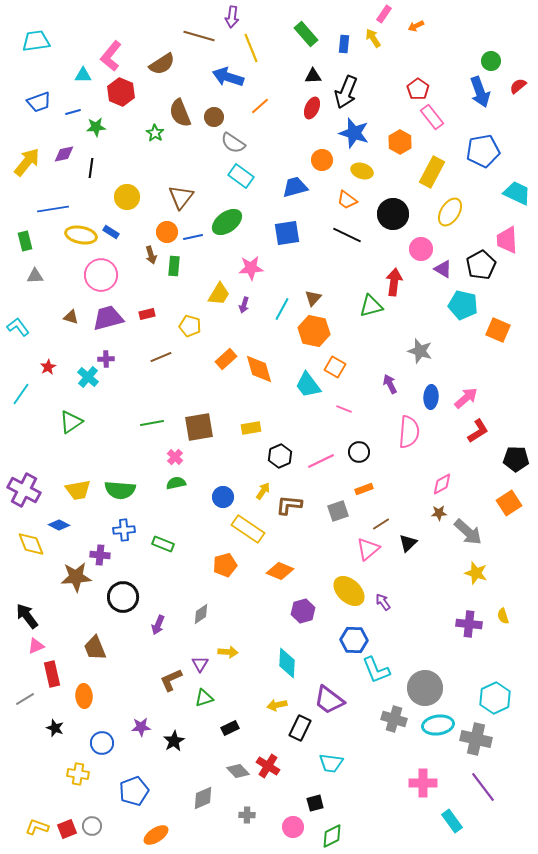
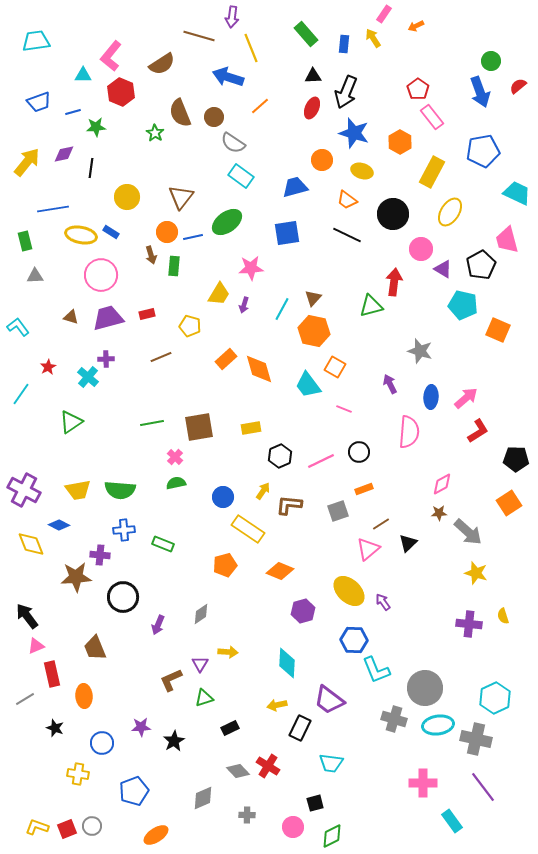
pink trapezoid at (507, 240): rotated 12 degrees counterclockwise
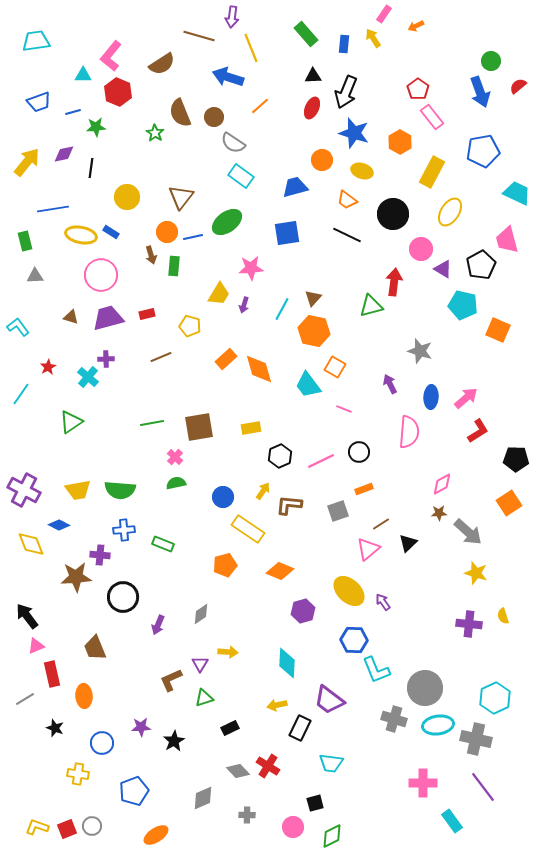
red hexagon at (121, 92): moved 3 px left
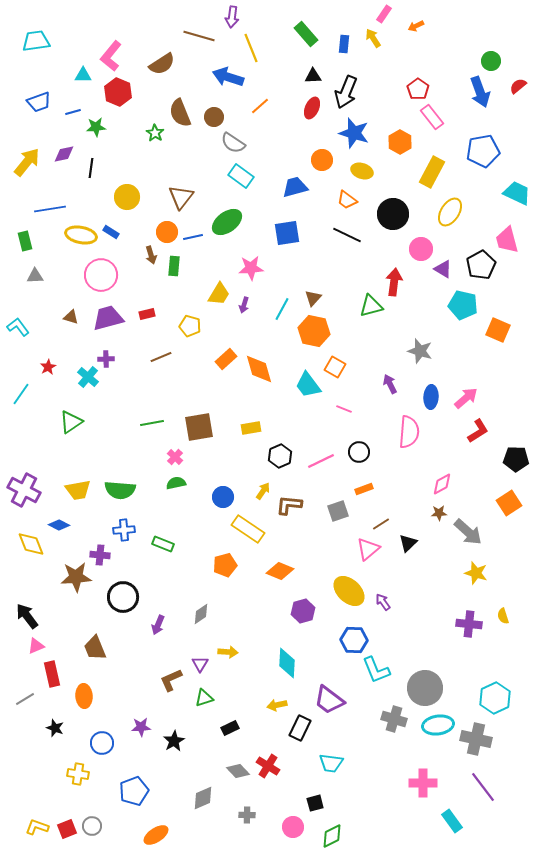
blue line at (53, 209): moved 3 px left
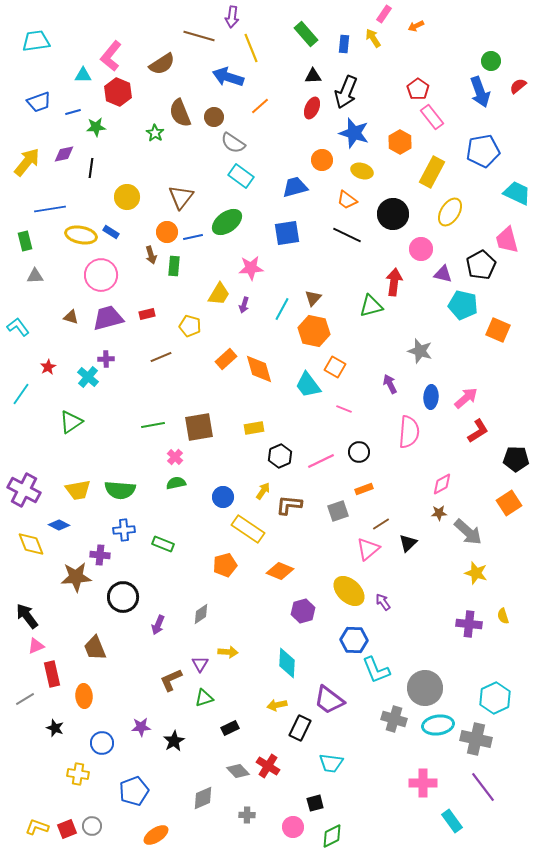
purple triangle at (443, 269): moved 5 px down; rotated 18 degrees counterclockwise
green line at (152, 423): moved 1 px right, 2 px down
yellow rectangle at (251, 428): moved 3 px right
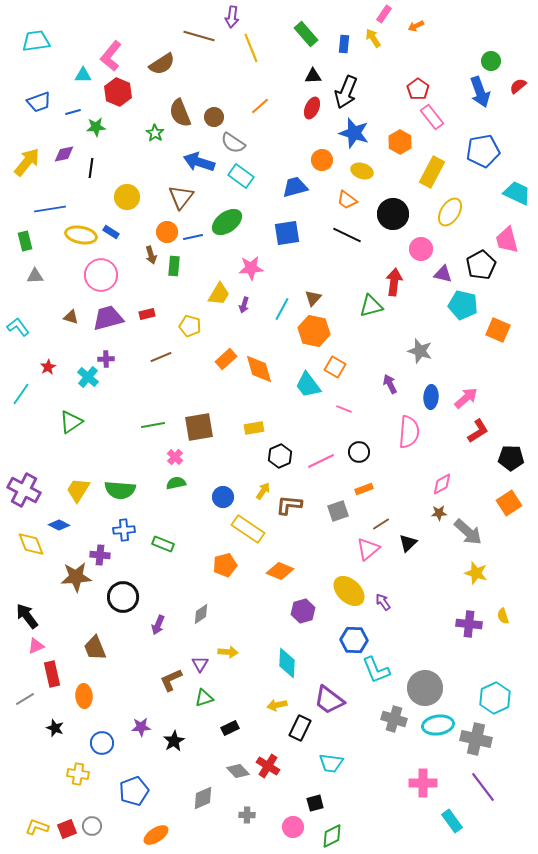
blue arrow at (228, 77): moved 29 px left, 85 px down
black pentagon at (516, 459): moved 5 px left, 1 px up
yellow trapezoid at (78, 490): rotated 132 degrees clockwise
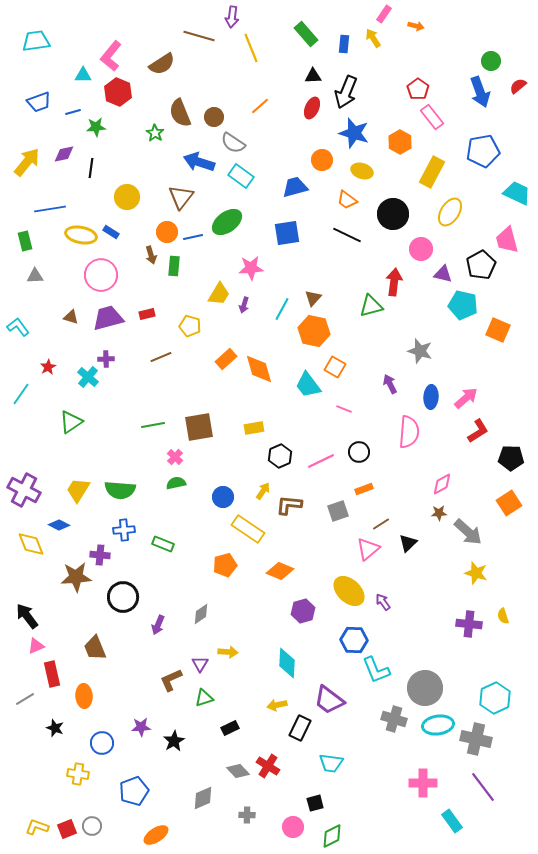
orange arrow at (416, 26): rotated 140 degrees counterclockwise
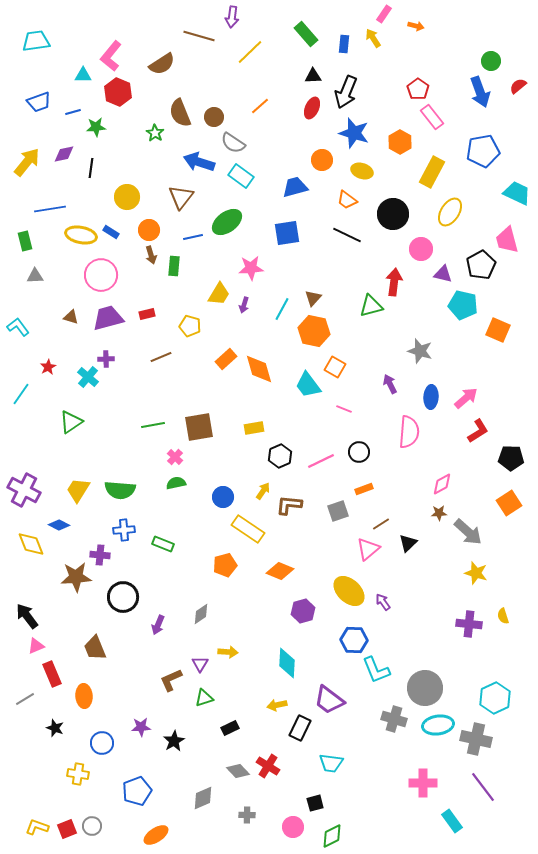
yellow line at (251, 48): moved 1 px left, 4 px down; rotated 68 degrees clockwise
orange circle at (167, 232): moved 18 px left, 2 px up
red rectangle at (52, 674): rotated 10 degrees counterclockwise
blue pentagon at (134, 791): moved 3 px right
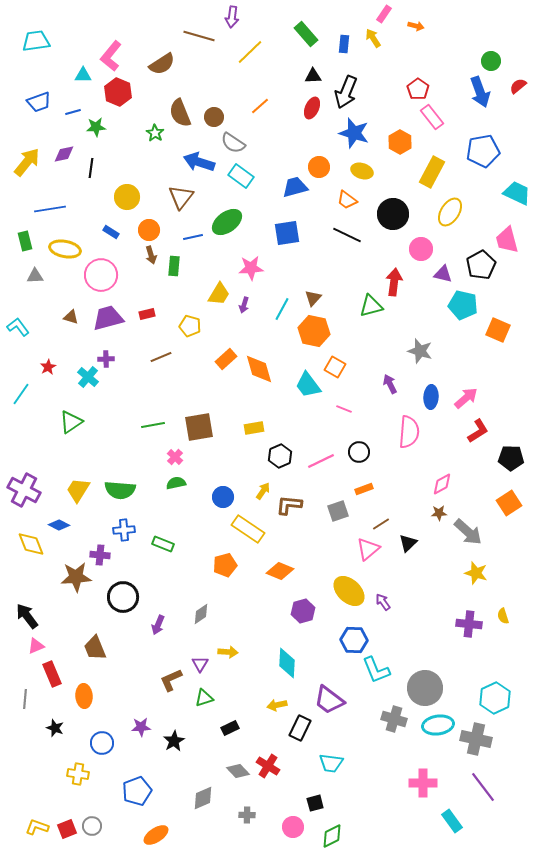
orange circle at (322, 160): moved 3 px left, 7 px down
yellow ellipse at (81, 235): moved 16 px left, 14 px down
gray line at (25, 699): rotated 54 degrees counterclockwise
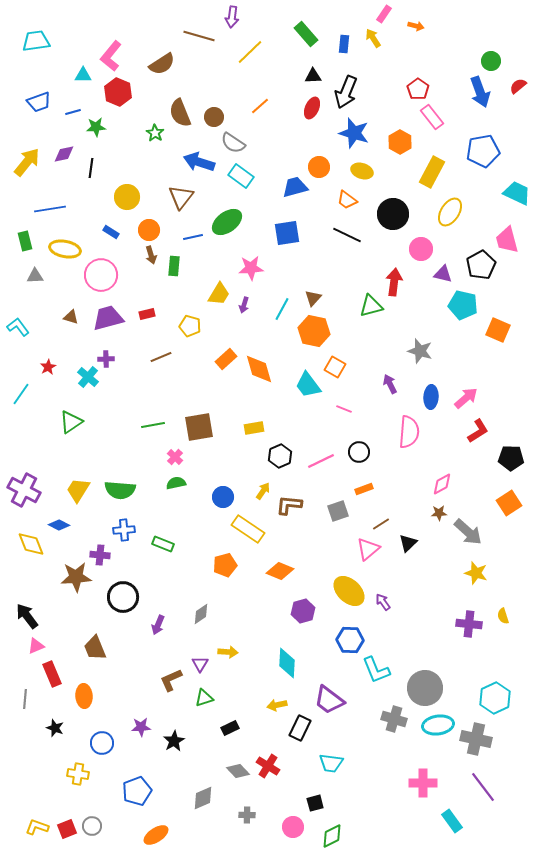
blue hexagon at (354, 640): moved 4 px left
